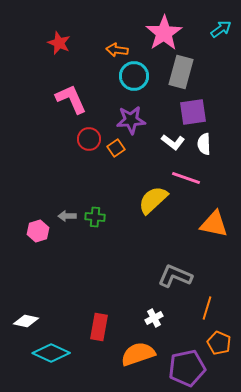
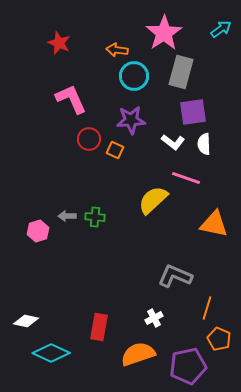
orange square: moved 1 px left, 2 px down; rotated 30 degrees counterclockwise
orange pentagon: moved 4 px up
purple pentagon: moved 1 px right, 2 px up
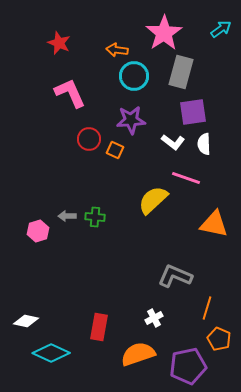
pink L-shape: moved 1 px left, 6 px up
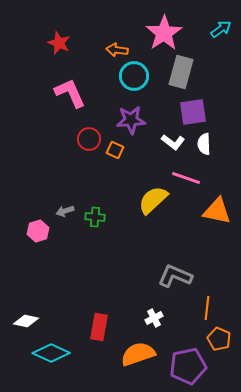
gray arrow: moved 2 px left, 5 px up; rotated 18 degrees counterclockwise
orange triangle: moved 3 px right, 13 px up
orange line: rotated 10 degrees counterclockwise
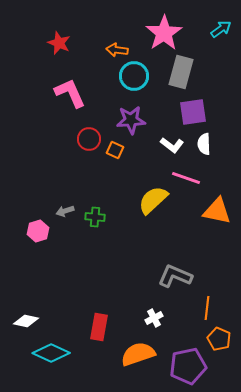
white L-shape: moved 1 px left, 3 px down
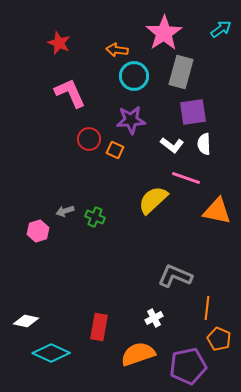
green cross: rotated 18 degrees clockwise
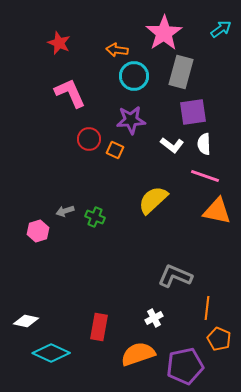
pink line: moved 19 px right, 2 px up
purple pentagon: moved 3 px left
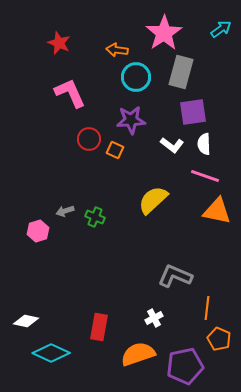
cyan circle: moved 2 px right, 1 px down
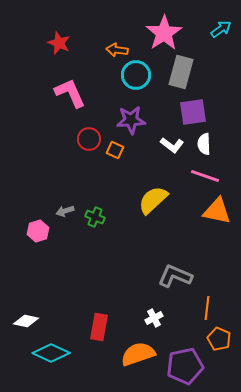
cyan circle: moved 2 px up
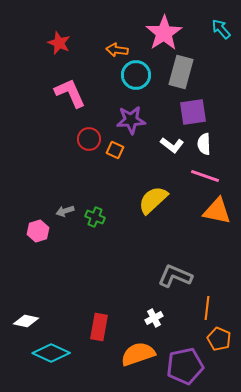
cyan arrow: rotated 95 degrees counterclockwise
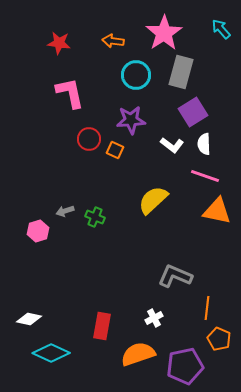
red star: rotated 15 degrees counterclockwise
orange arrow: moved 4 px left, 9 px up
pink L-shape: rotated 12 degrees clockwise
purple square: rotated 24 degrees counterclockwise
white diamond: moved 3 px right, 2 px up
red rectangle: moved 3 px right, 1 px up
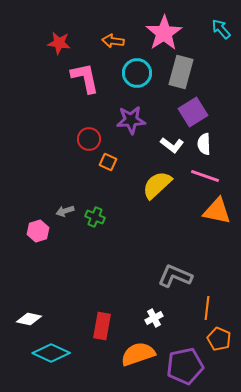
cyan circle: moved 1 px right, 2 px up
pink L-shape: moved 15 px right, 15 px up
orange square: moved 7 px left, 12 px down
yellow semicircle: moved 4 px right, 15 px up
